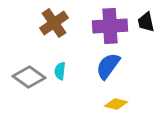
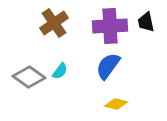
cyan semicircle: rotated 150 degrees counterclockwise
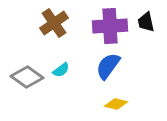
cyan semicircle: moved 1 px right, 1 px up; rotated 18 degrees clockwise
gray diamond: moved 2 px left
